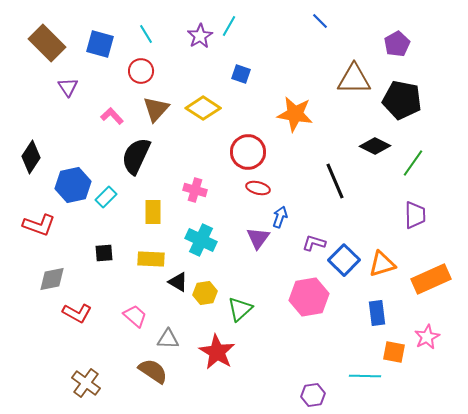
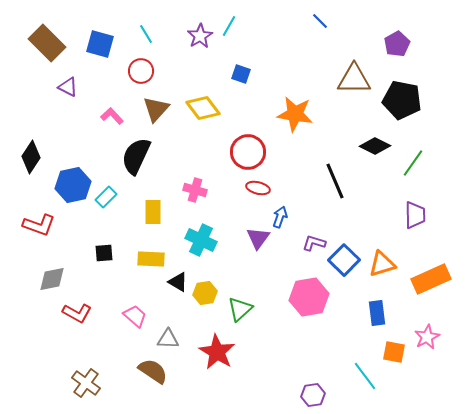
purple triangle at (68, 87): rotated 30 degrees counterclockwise
yellow diamond at (203, 108): rotated 20 degrees clockwise
cyan line at (365, 376): rotated 52 degrees clockwise
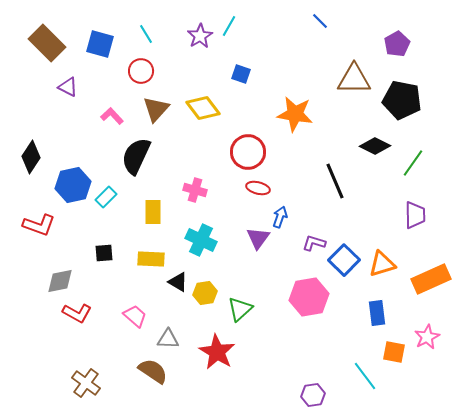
gray diamond at (52, 279): moved 8 px right, 2 px down
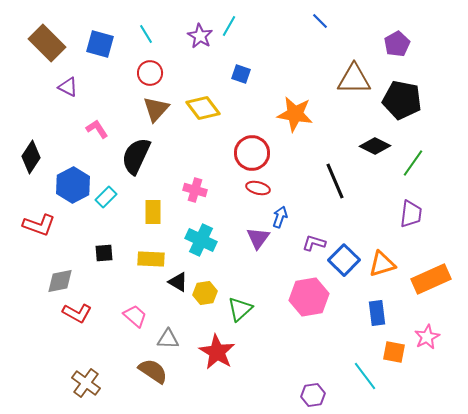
purple star at (200, 36): rotated 10 degrees counterclockwise
red circle at (141, 71): moved 9 px right, 2 px down
pink L-shape at (112, 116): moved 15 px left, 13 px down; rotated 10 degrees clockwise
red circle at (248, 152): moved 4 px right, 1 px down
blue hexagon at (73, 185): rotated 16 degrees counterclockwise
purple trapezoid at (415, 215): moved 4 px left, 1 px up; rotated 8 degrees clockwise
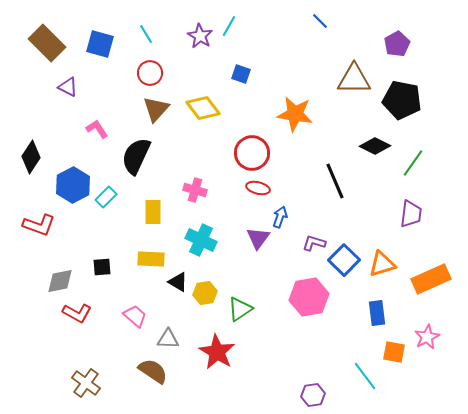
black square at (104, 253): moved 2 px left, 14 px down
green triangle at (240, 309): rotated 8 degrees clockwise
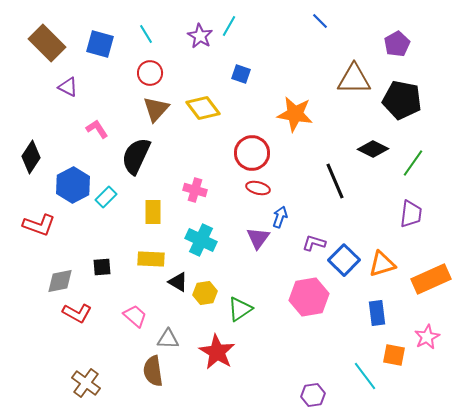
black diamond at (375, 146): moved 2 px left, 3 px down
orange square at (394, 352): moved 3 px down
brown semicircle at (153, 371): rotated 132 degrees counterclockwise
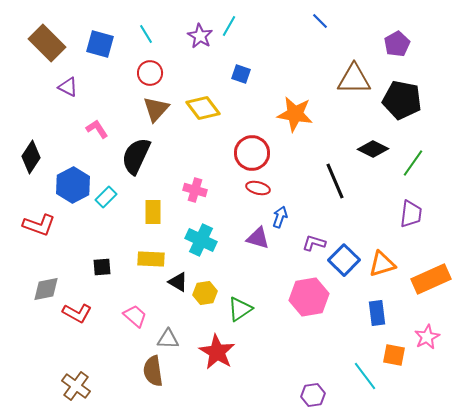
purple triangle at (258, 238): rotated 50 degrees counterclockwise
gray diamond at (60, 281): moved 14 px left, 8 px down
brown cross at (86, 383): moved 10 px left, 3 px down
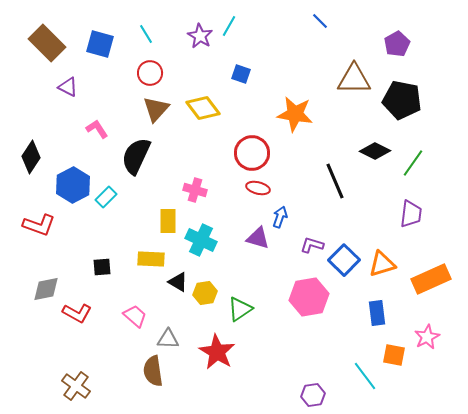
black diamond at (373, 149): moved 2 px right, 2 px down
yellow rectangle at (153, 212): moved 15 px right, 9 px down
purple L-shape at (314, 243): moved 2 px left, 2 px down
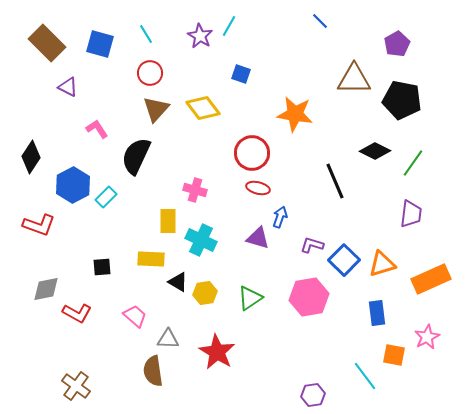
green triangle at (240, 309): moved 10 px right, 11 px up
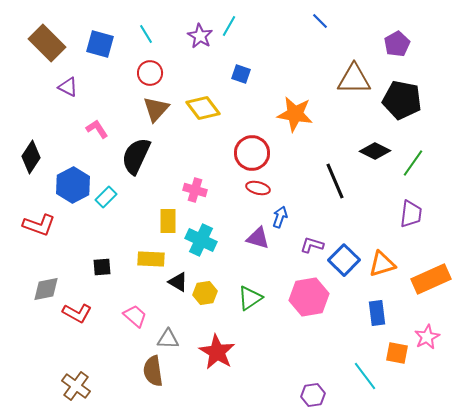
orange square at (394, 355): moved 3 px right, 2 px up
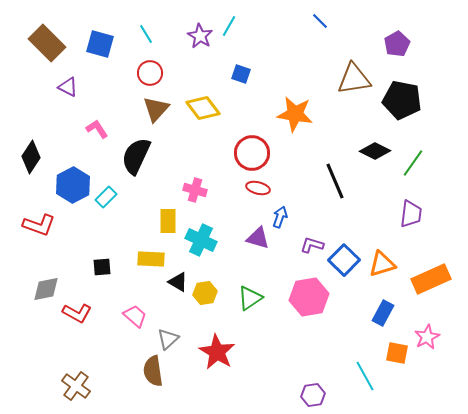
brown triangle at (354, 79): rotated 9 degrees counterclockwise
blue rectangle at (377, 313): moved 6 px right; rotated 35 degrees clockwise
gray triangle at (168, 339): rotated 45 degrees counterclockwise
cyan line at (365, 376): rotated 8 degrees clockwise
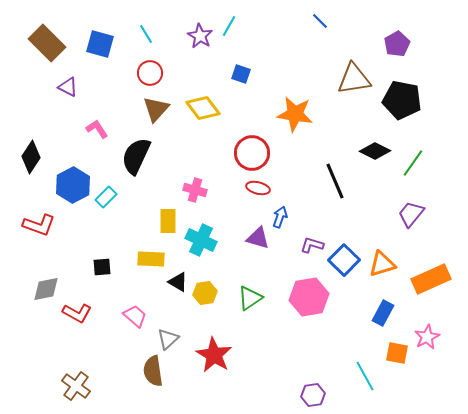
purple trapezoid at (411, 214): rotated 148 degrees counterclockwise
red star at (217, 352): moved 3 px left, 3 px down
